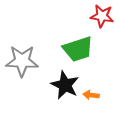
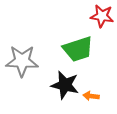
black star: rotated 12 degrees counterclockwise
orange arrow: moved 1 px down
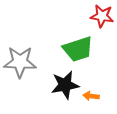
gray star: moved 2 px left, 1 px down
black star: rotated 24 degrees counterclockwise
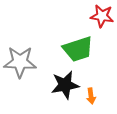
orange arrow: rotated 105 degrees counterclockwise
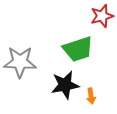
red star: rotated 25 degrees counterclockwise
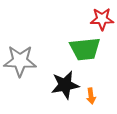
red star: moved 3 px down; rotated 15 degrees clockwise
green trapezoid: moved 7 px right; rotated 12 degrees clockwise
gray star: moved 1 px up
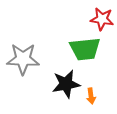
red star: rotated 10 degrees clockwise
gray star: moved 3 px right, 2 px up
black star: moved 1 px right, 1 px up
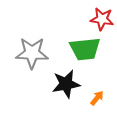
gray star: moved 9 px right, 6 px up
orange arrow: moved 6 px right, 2 px down; rotated 133 degrees counterclockwise
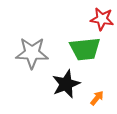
black star: rotated 12 degrees counterclockwise
